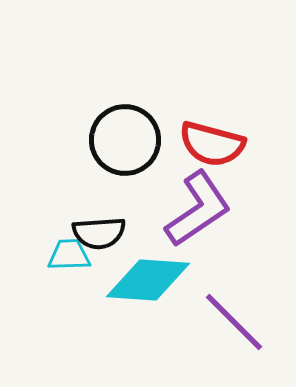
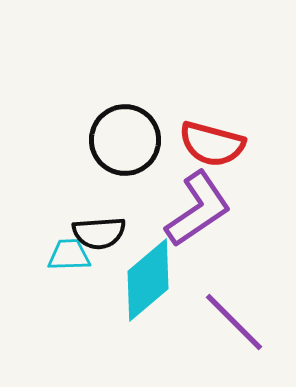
cyan diamond: rotated 44 degrees counterclockwise
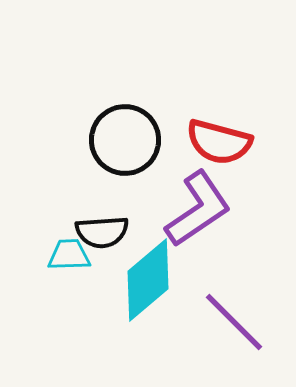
red semicircle: moved 7 px right, 2 px up
black semicircle: moved 3 px right, 1 px up
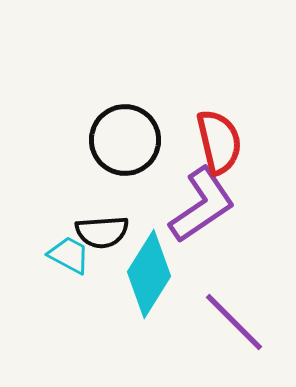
red semicircle: rotated 118 degrees counterclockwise
purple L-shape: moved 4 px right, 4 px up
cyan trapezoid: rotated 30 degrees clockwise
cyan diamond: moved 1 px right, 6 px up; rotated 18 degrees counterclockwise
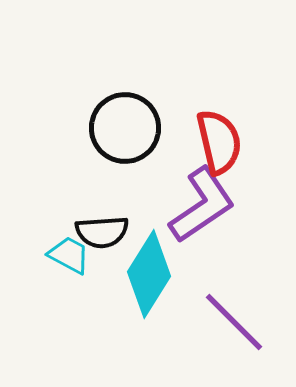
black circle: moved 12 px up
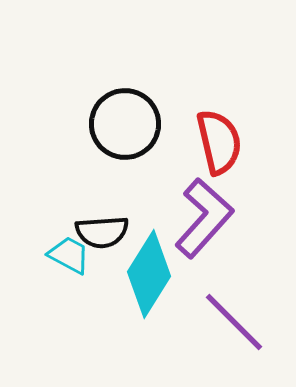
black circle: moved 4 px up
purple L-shape: moved 2 px right, 13 px down; rotated 14 degrees counterclockwise
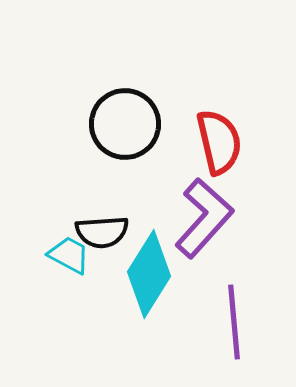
purple line: rotated 40 degrees clockwise
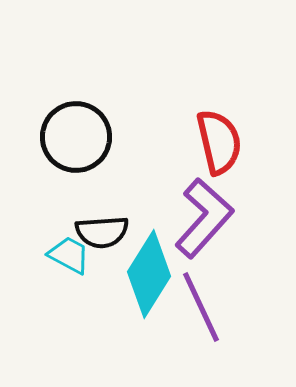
black circle: moved 49 px left, 13 px down
purple line: moved 33 px left, 15 px up; rotated 20 degrees counterclockwise
